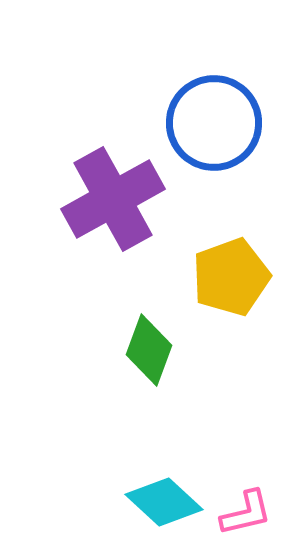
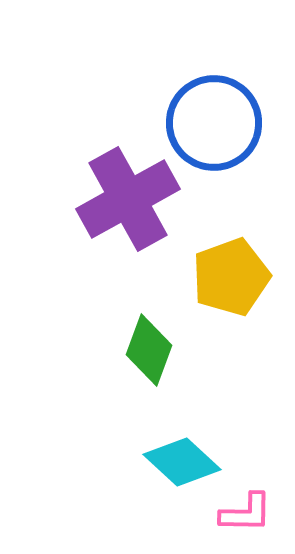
purple cross: moved 15 px right
cyan diamond: moved 18 px right, 40 px up
pink L-shape: rotated 14 degrees clockwise
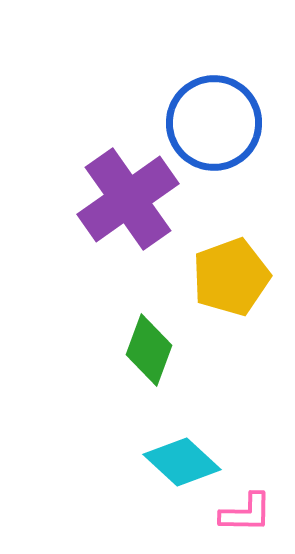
purple cross: rotated 6 degrees counterclockwise
